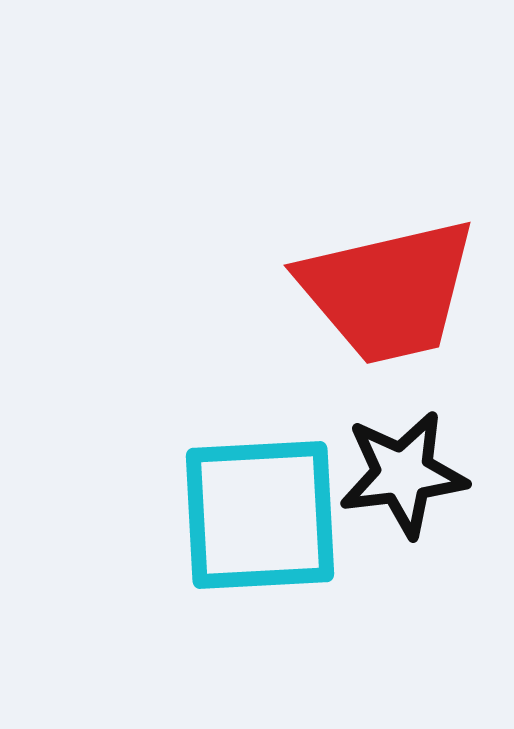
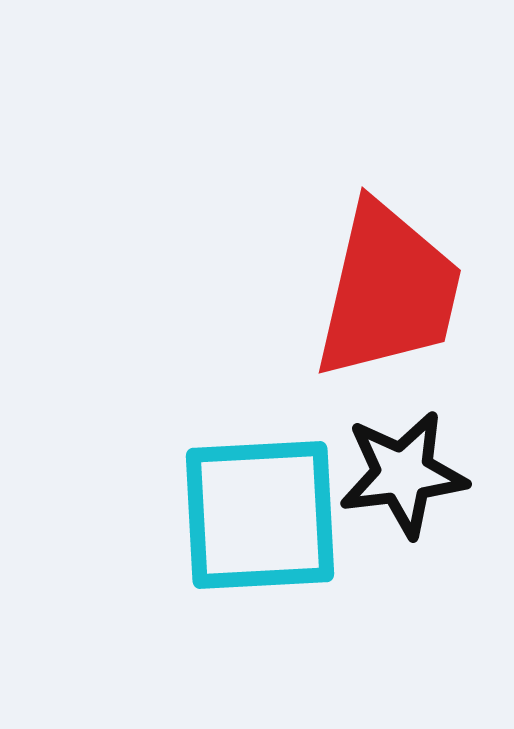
red trapezoid: rotated 64 degrees counterclockwise
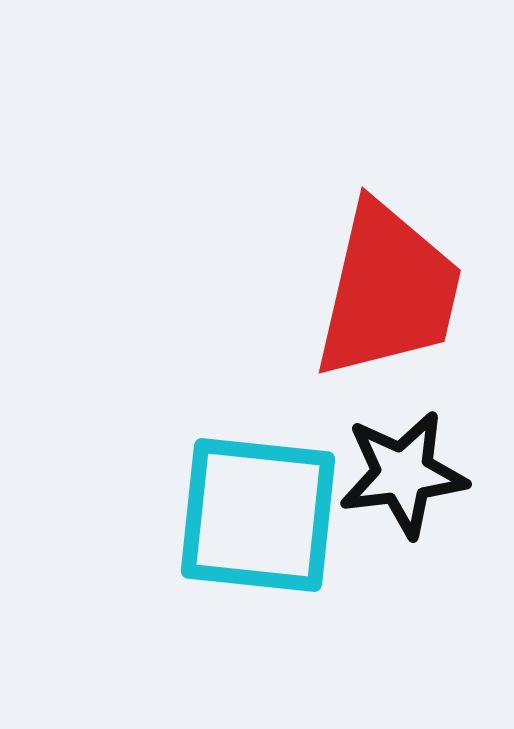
cyan square: moved 2 px left; rotated 9 degrees clockwise
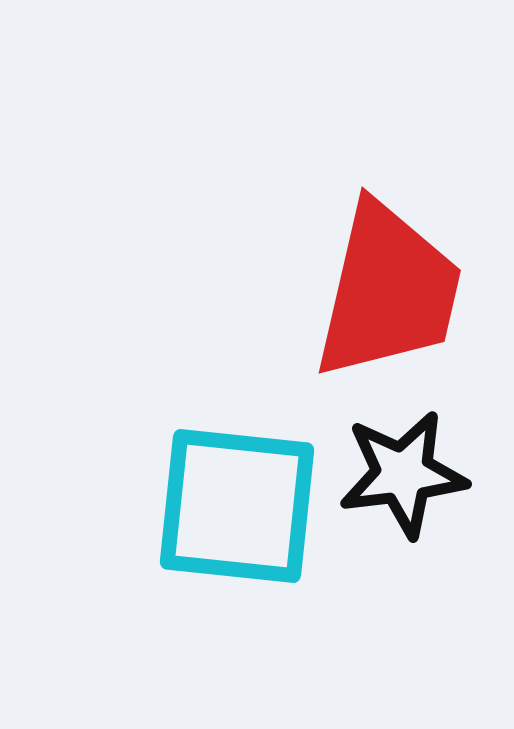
cyan square: moved 21 px left, 9 px up
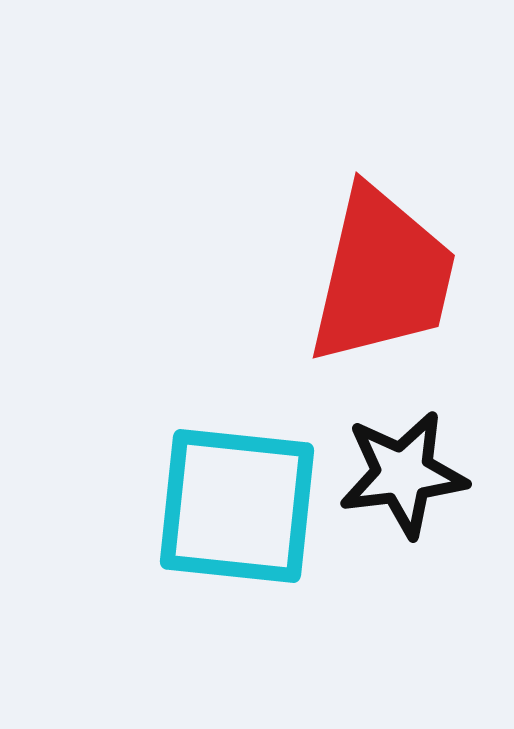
red trapezoid: moved 6 px left, 15 px up
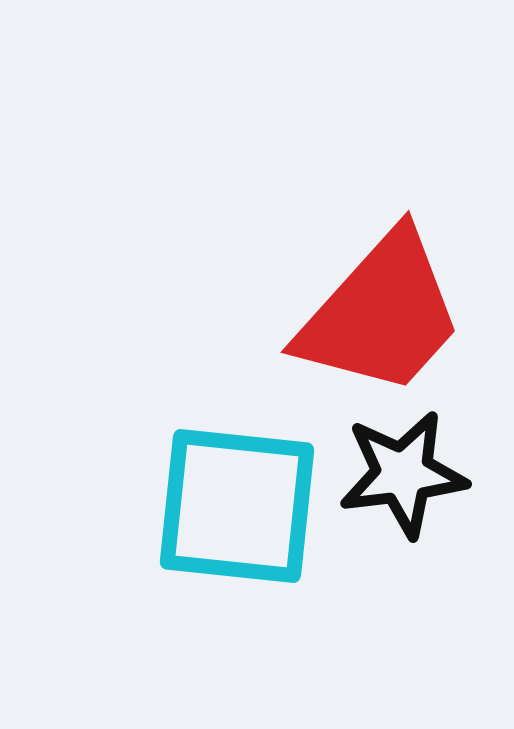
red trapezoid: moved 1 px left, 38 px down; rotated 29 degrees clockwise
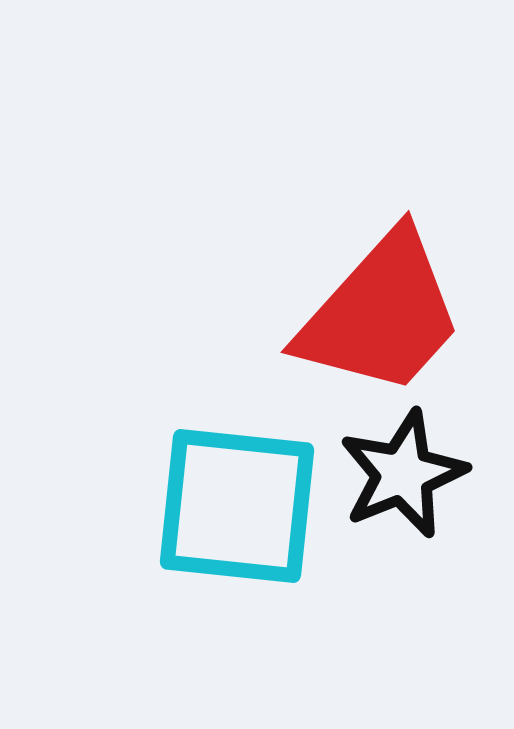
black star: rotated 15 degrees counterclockwise
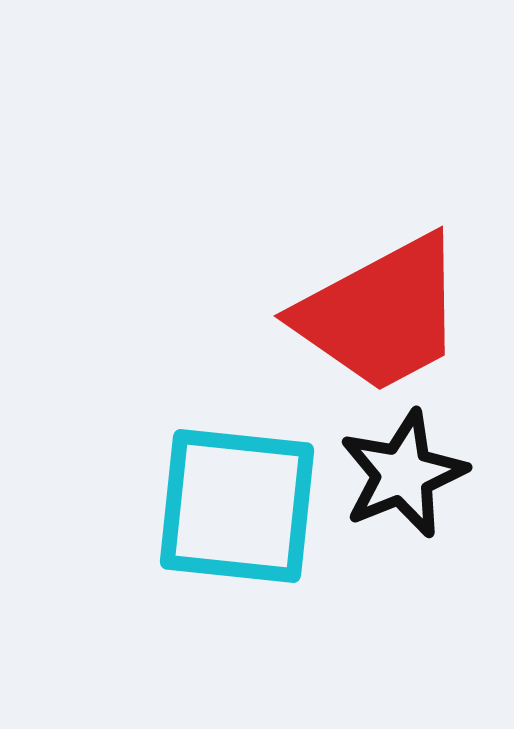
red trapezoid: rotated 20 degrees clockwise
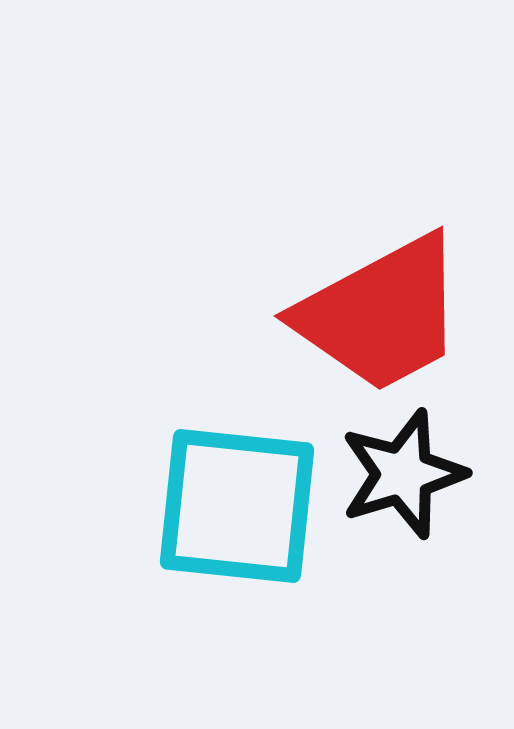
black star: rotated 5 degrees clockwise
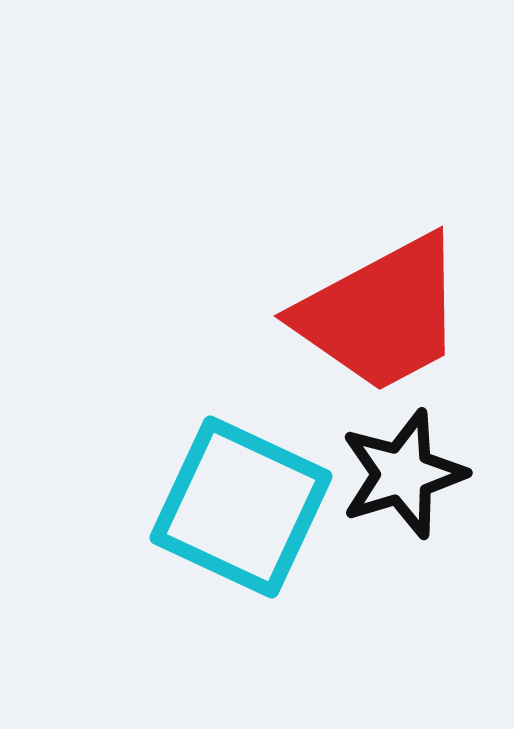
cyan square: moved 4 px right, 1 px down; rotated 19 degrees clockwise
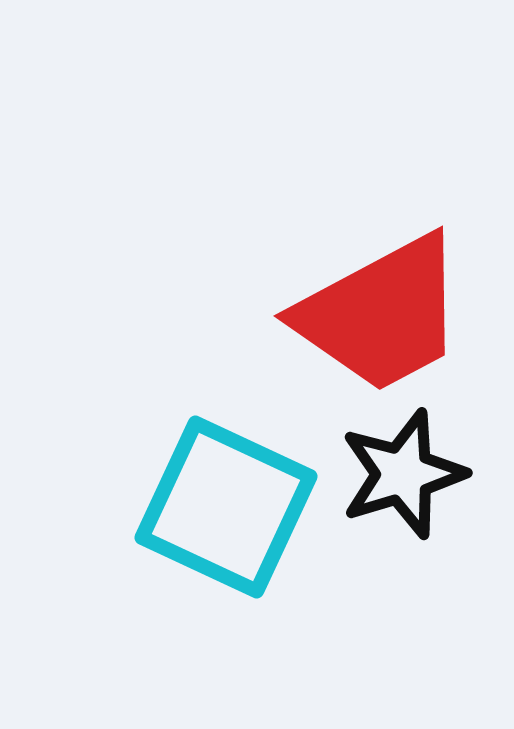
cyan square: moved 15 px left
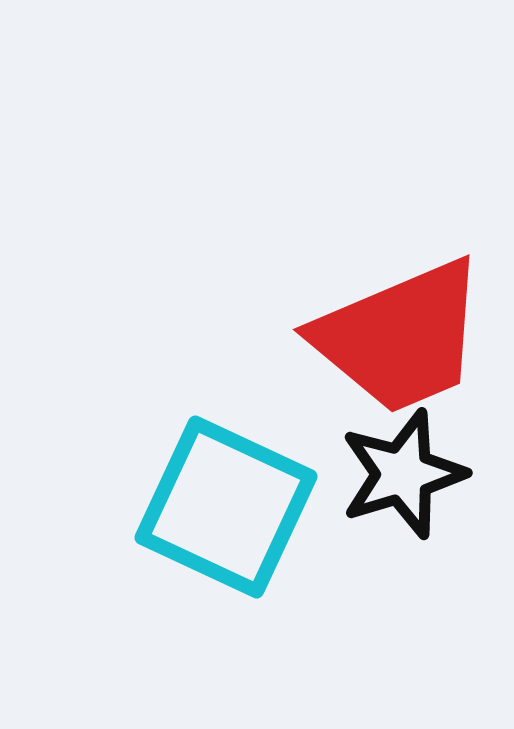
red trapezoid: moved 19 px right, 23 px down; rotated 5 degrees clockwise
